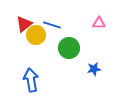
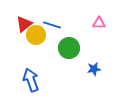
blue arrow: rotated 10 degrees counterclockwise
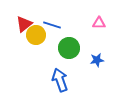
blue star: moved 3 px right, 9 px up
blue arrow: moved 29 px right
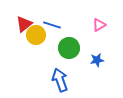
pink triangle: moved 2 px down; rotated 32 degrees counterclockwise
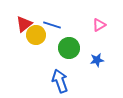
blue arrow: moved 1 px down
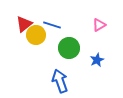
blue star: rotated 16 degrees counterclockwise
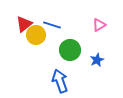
green circle: moved 1 px right, 2 px down
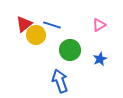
blue star: moved 3 px right, 1 px up
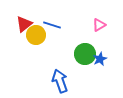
green circle: moved 15 px right, 4 px down
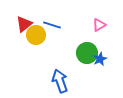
green circle: moved 2 px right, 1 px up
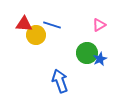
red triangle: rotated 42 degrees clockwise
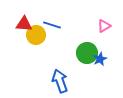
pink triangle: moved 5 px right, 1 px down
